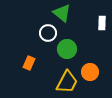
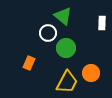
green triangle: moved 1 px right, 3 px down
green circle: moved 1 px left, 1 px up
orange circle: moved 1 px right, 1 px down
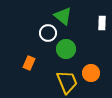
green circle: moved 1 px down
yellow trapezoid: rotated 50 degrees counterclockwise
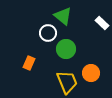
white rectangle: rotated 48 degrees counterclockwise
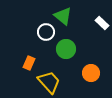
white circle: moved 2 px left, 1 px up
yellow trapezoid: moved 18 px left; rotated 20 degrees counterclockwise
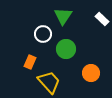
green triangle: rotated 24 degrees clockwise
white rectangle: moved 4 px up
white circle: moved 3 px left, 2 px down
orange rectangle: moved 1 px right, 1 px up
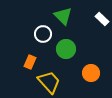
green triangle: rotated 18 degrees counterclockwise
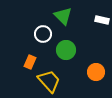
white rectangle: moved 1 px down; rotated 32 degrees counterclockwise
green circle: moved 1 px down
orange circle: moved 5 px right, 1 px up
yellow trapezoid: moved 1 px up
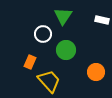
green triangle: rotated 18 degrees clockwise
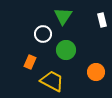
white rectangle: rotated 64 degrees clockwise
yellow trapezoid: moved 3 px right; rotated 20 degrees counterclockwise
